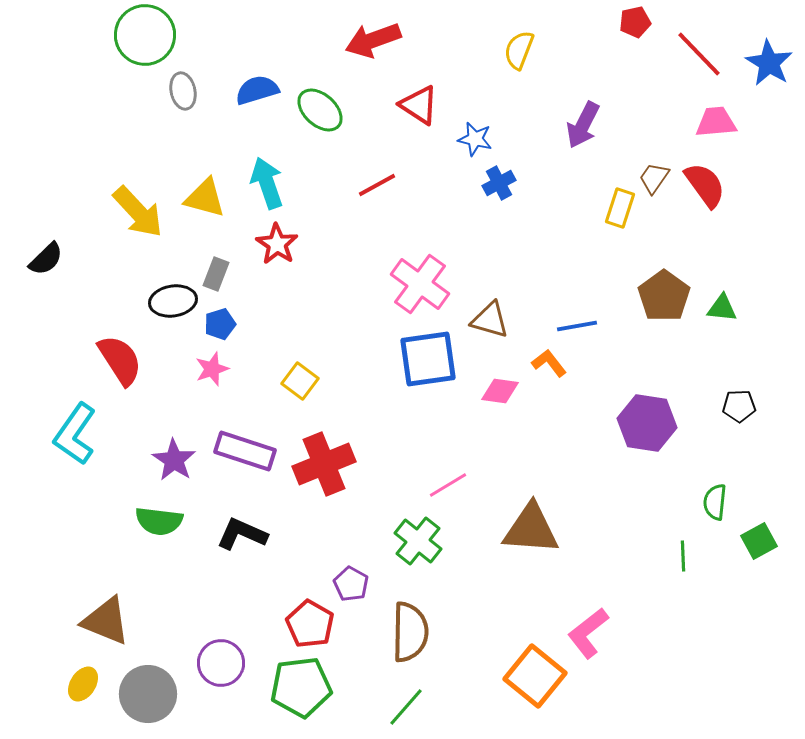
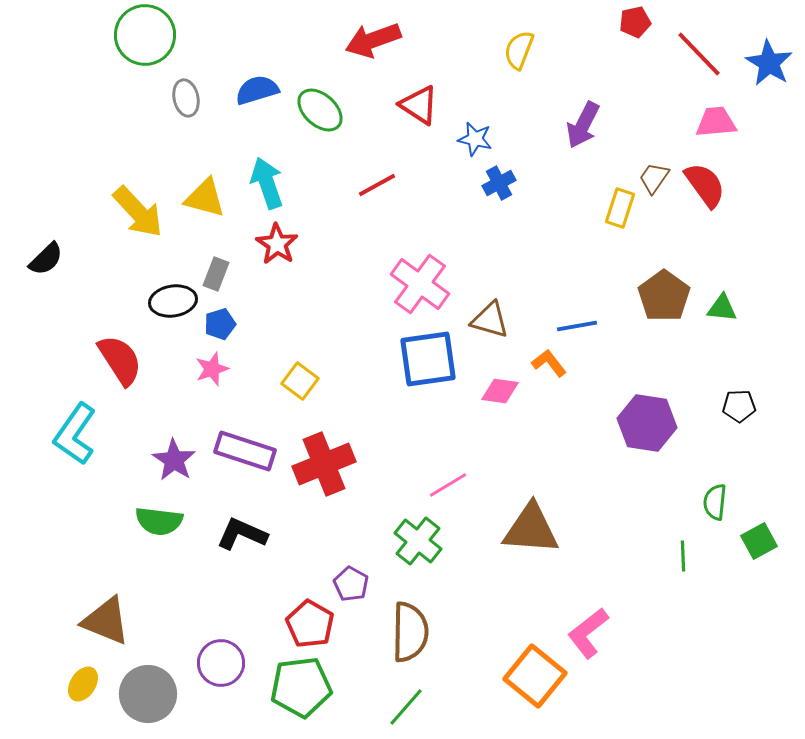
gray ellipse at (183, 91): moved 3 px right, 7 px down
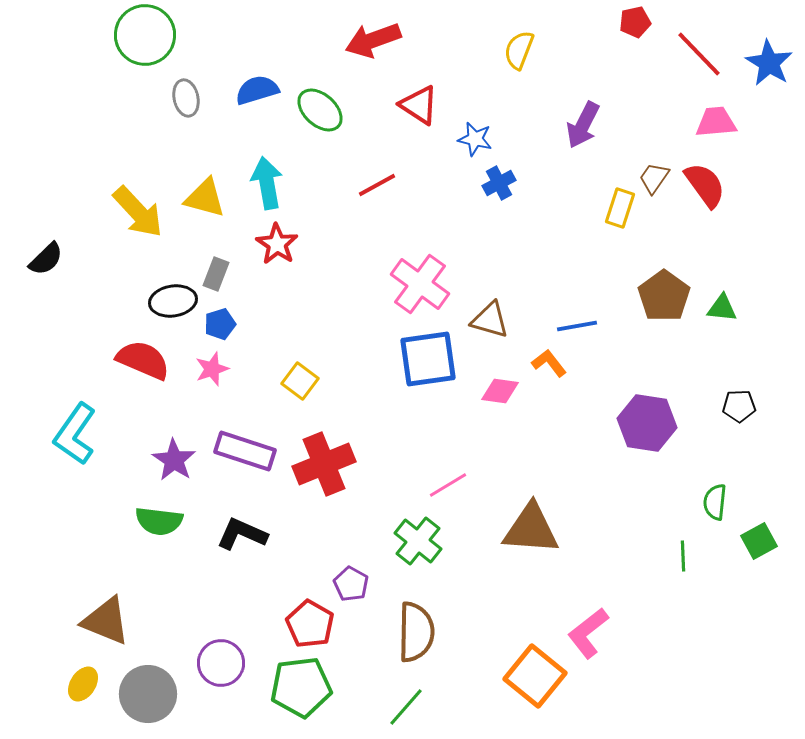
cyan arrow at (267, 183): rotated 9 degrees clockwise
red semicircle at (120, 360): moved 23 px right; rotated 34 degrees counterclockwise
brown semicircle at (410, 632): moved 6 px right
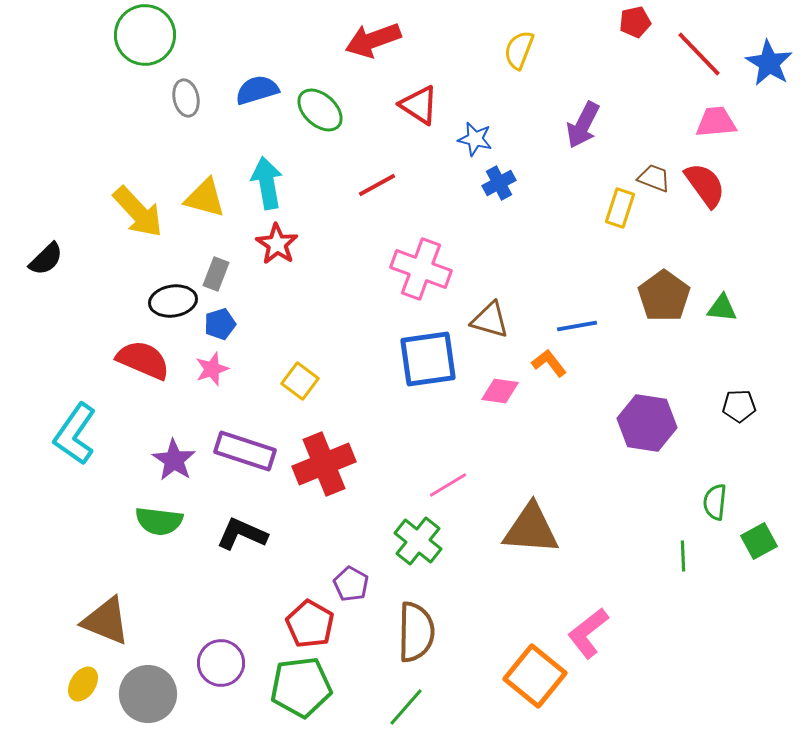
brown trapezoid at (654, 178): rotated 76 degrees clockwise
pink cross at (420, 284): moved 1 px right, 15 px up; rotated 16 degrees counterclockwise
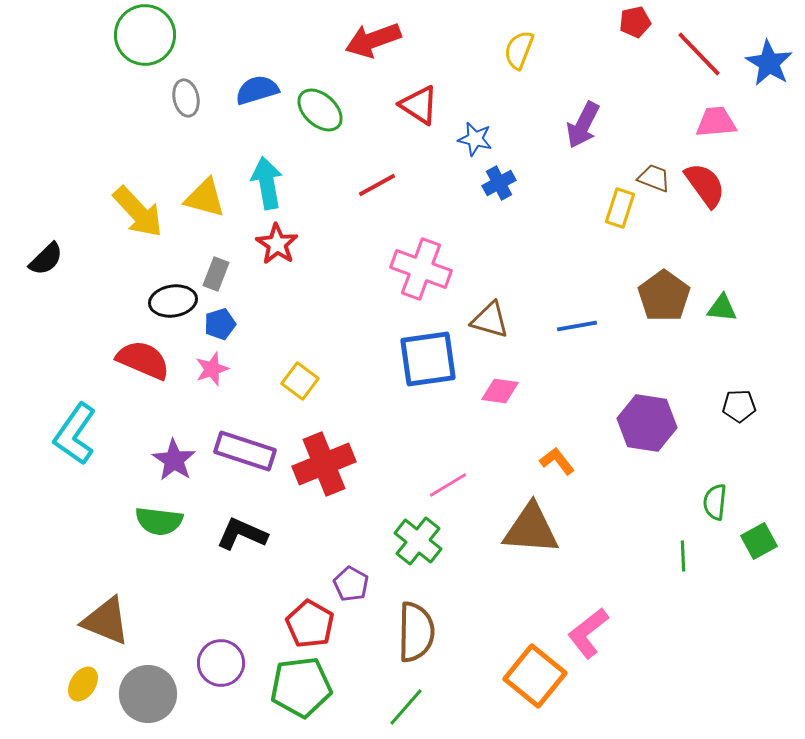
orange L-shape at (549, 363): moved 8 px right, 98 px down
